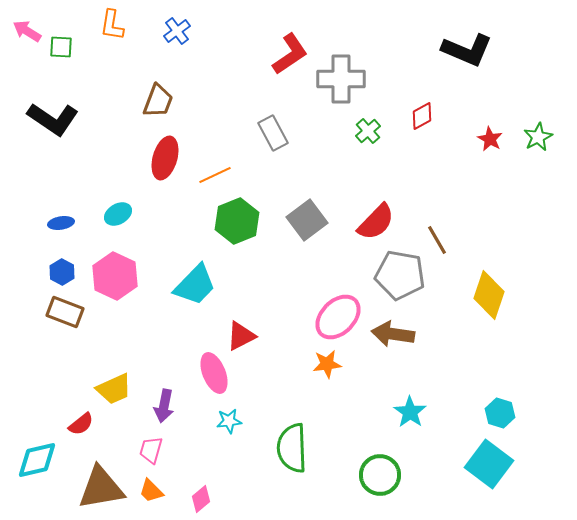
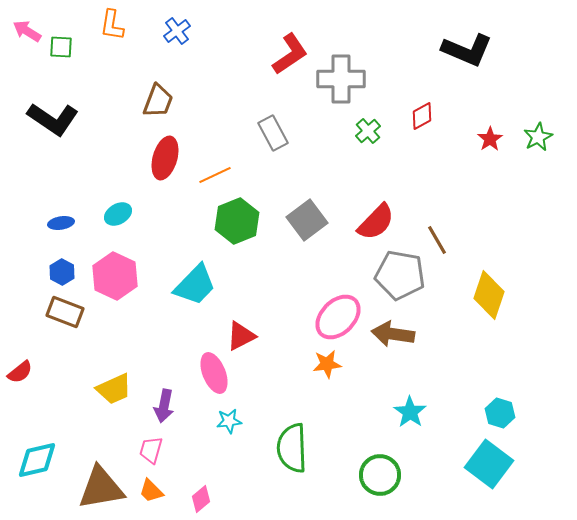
red star at (490, 139): rotated 10 degrees clockwise
red semicircle at (81, 424): moved 61 px left, 52 px up
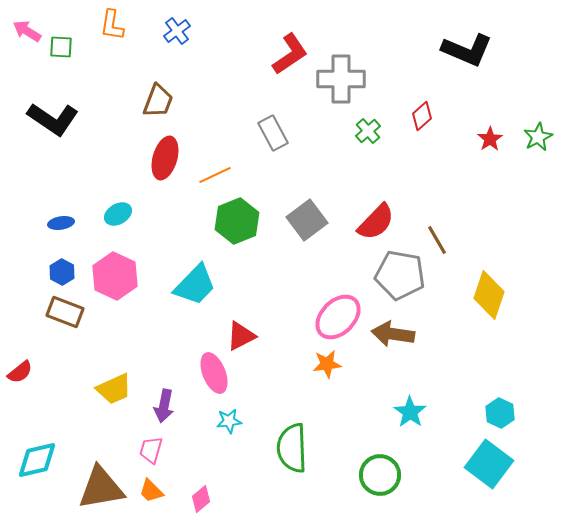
red diamond at (422, 116): rotated 12 degrees counterclockwise
cyan hexagon at (500, 413): rotated 8 degrees clockwise
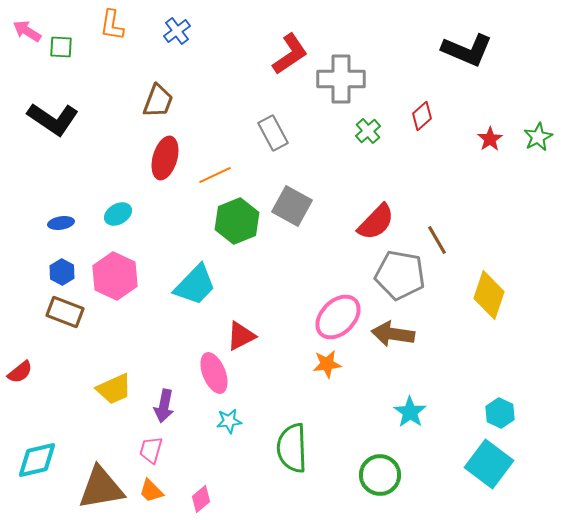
gray square at (307, 220): moved 15 px left, 14 px up; rotated 24 degrees counterclockwise
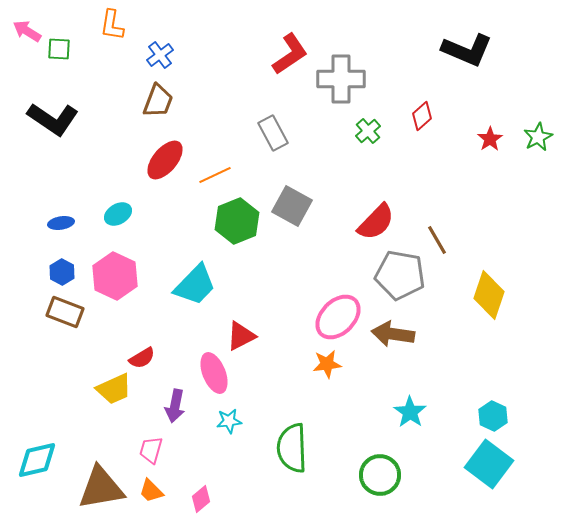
blue cross at (177, 31): moved 17 px left, 24 px down
green square at (61, 47): moved 2 px left, 2 px down
red ellipse at (165, 158): moved 2 px down; rotated 24 degrees clockwise
red semicircle at (20, 372): moved 122 px right, 14 px up; rotated 8 degrees clockwise
purple arrow at (164, 406): moved 11 px right
cyan hexagon at (500, 413): moved 7 px left, 3 px down
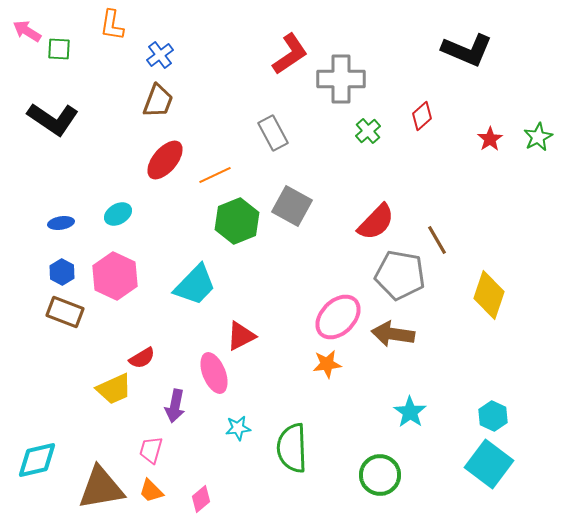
cyan star at (229, 421): moved 9 px right, 7 px down
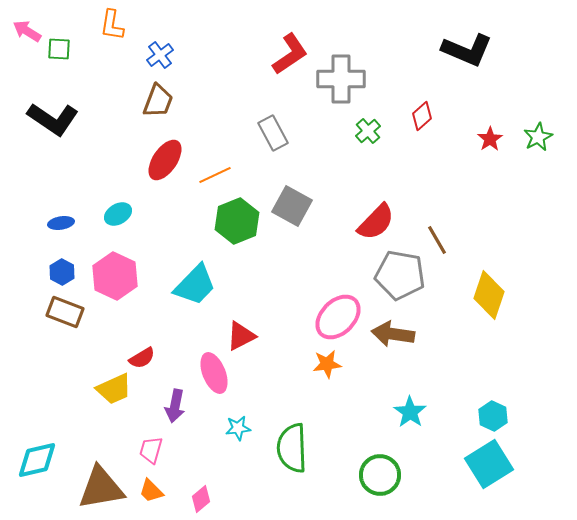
red ellipse at (165, 160): rotated 6 degrees counterclockwise
cyan square at (489, 464): rotated 21 degrees clockwise
